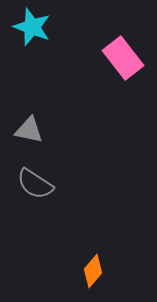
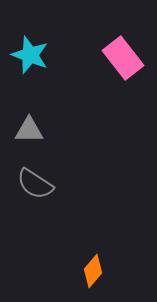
cyan star: moved 2 px left, 28 px down
gray triangle: rotated 12 degrees counterclockwise
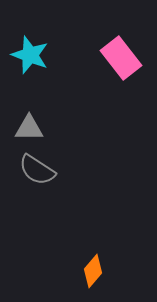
pink rectangle: moved 2 px left
gray triangle: moved 2 px up
gray semicircle: moved 2 px right, 14 px up
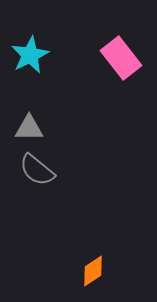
cyan star: rotated 24 degrees clockwise
gray semicircle: rotated 6 degrees clockwise
orange diamond: rotated 16 degrees clockwise
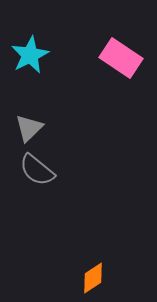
pink rectangle: rotated 18 degrees counterclockwise
gray triangle: rotated 44 degrees counterclockwise
orange diamond: moved 7 px down
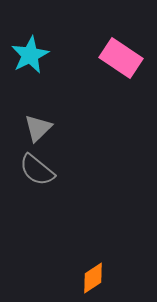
gray triangle: moved 9 px right
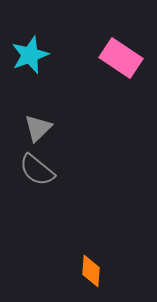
cyan star: rotated 6 degrees clockwise
orange diamond: moved 2 px left, 7 px up; rotated 52 degrees counterclockwise
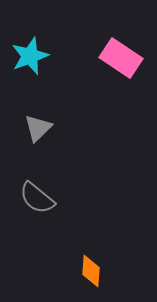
cyan star: moved 1 px down
gray semicircle: moved 28 px down
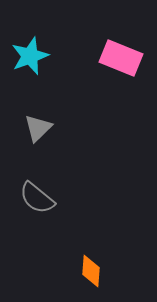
pink rectangle: rotated 12 degrees counterclockwise
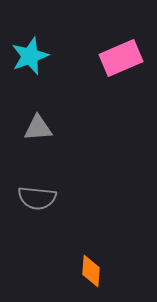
pink rectangle: rotated 45 degrees counterclockwise
gray triangle: rotated 40 degrees clockwise
gray semicircle: rotated 33 degrees counterclockwise
